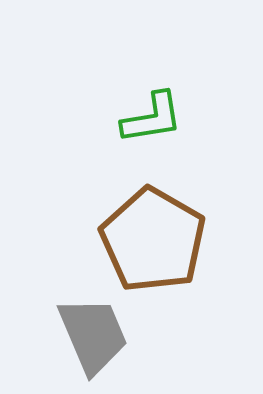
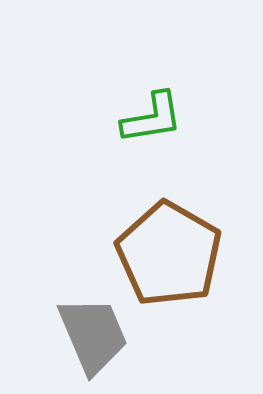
brown pentagon: moved 16 px right, 14 px down
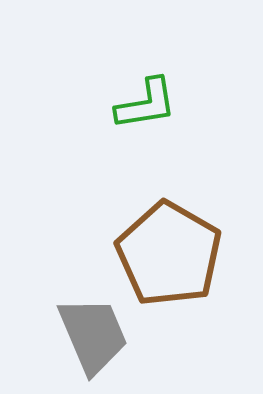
green L-shape: moved 6 px left, 14 px up
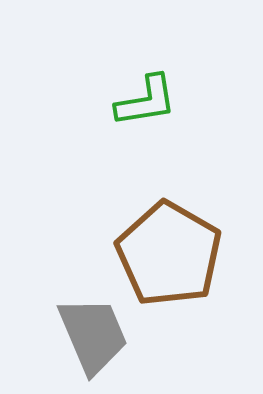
green L-shape: moved 3 px up
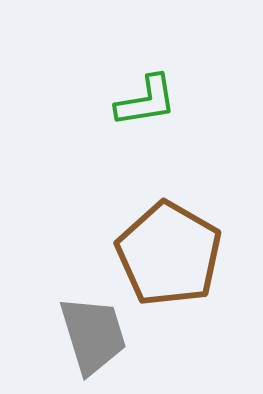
gray trapezoid: rotated 6 degrees clockwise
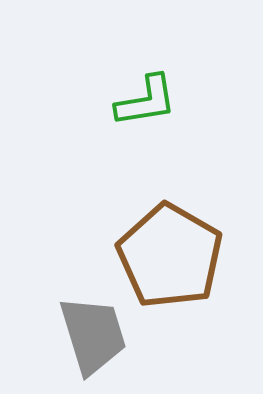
brown pentagon: moved 1 px right, 2 px down
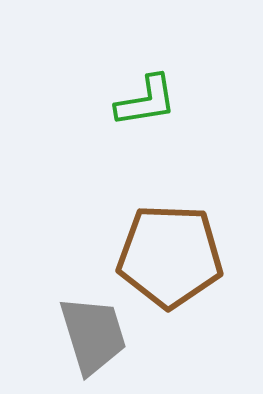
brown pentagon: rotated 28 degrees counterclockwise
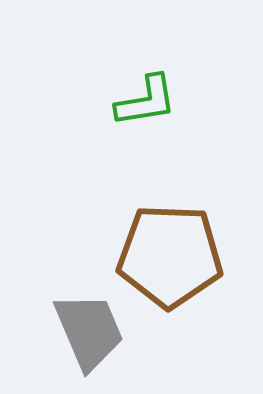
gray trapezoid: moved 4 px left, 4 px up; rotated 6 degrees counterclockwise
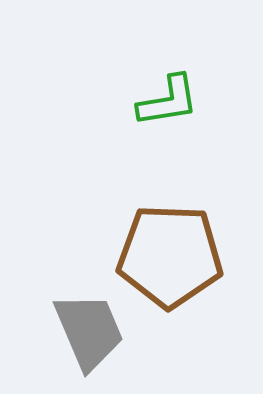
green L-shape: moved 22 px right
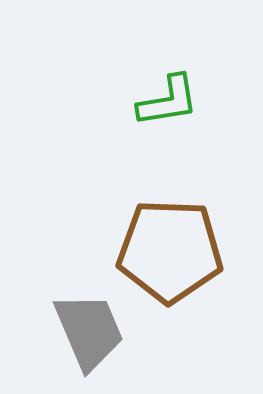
brown pentagon: moved 5 px up
